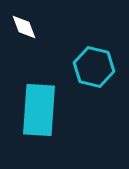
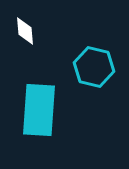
white diamond: moved 1 px right, 4 px down; rotated 16 degrees clockwise
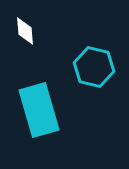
cyan rectangle: rotated 20 degrees counterclockwise
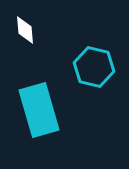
white diamond: moved 1 px up
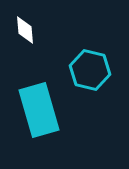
cyan hexagon: moved 4 px left, 3 px down
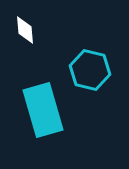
cyan rectangle: moved 4 px right
